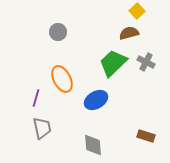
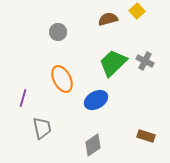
brown semicircle: moved 21 px left, 14 px up
gray cross: moved 1 px left, 1 px up
purple line: moved 13 px left
gray diamond: rotated 60 degrees clockwise
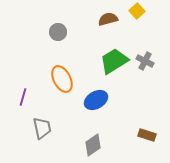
green trapezoid: moved 1 px right, 2 px up; rotated 12 degrees clockwise
purple line: moved 1 px up
brown rectangle: moved 1 px right, 1 px up
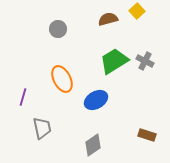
gray circle: moved 3 px up
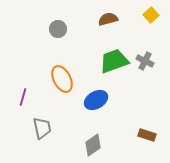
yellow square: moved 14 px right, 4 px down
green trapezoid: rotated 12 degrees clockwise
